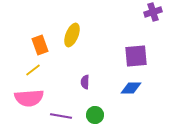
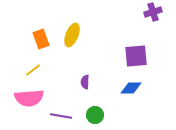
orange rectangle: moved 1 px right, 6 px up
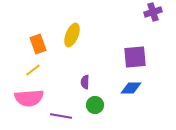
orange rectangle: moved 3 px left, 5 px down
purple square: moved 1 px left, 1 px down
green circle: moved 10 px up
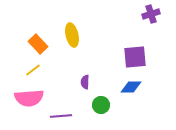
purple cross: moved 2 px left, 2 px down
yellow ellipse: rotated 35 degrees counterclockwise
orange rectangle: rotated 24 degrees counterclockwise
blue diamond: moved 1 px up
green circle: moved 6 px right
purple line: rotated 15 degrees counterclockwise
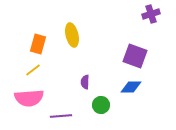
orange rectangle: rotated 60 degrees clockwise
purple square: moved 1 px up; rotated 25 degrees clockwise
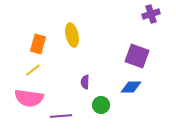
purple square: moved 2 px right
pink semicircle: rotated 12 degrees clockwise
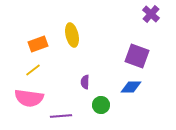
purple cross: rotated 30 degrees counterclockwise
orange rectangle: rotated 54 degrees clockwise
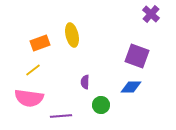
orange rectangle: moved 2 px right, 1 px up
